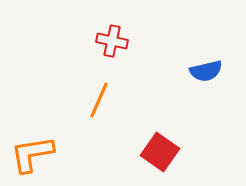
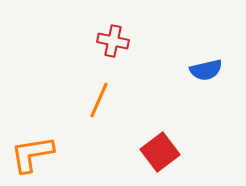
red cross: moved 1 px right
blue semicircle: moved 1 px up
red square: rotated 18 degrees clockwise
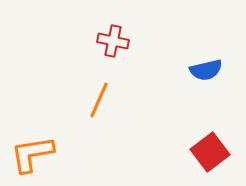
red square: moved 50 px right
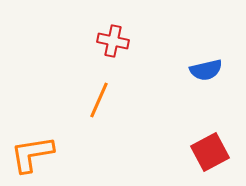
red square: rotated 9 degrees clockwise
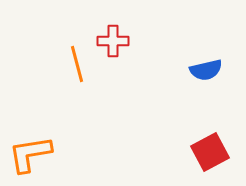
red cross: rotated 12 degrees counterclockwise
orange line: moved 22 px left, 36 px up; rotated 39 degrees counterclockwise
orange L-shape: moved 2 px left
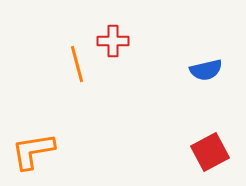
orange L-shape: moved 3 px right, 3 px up
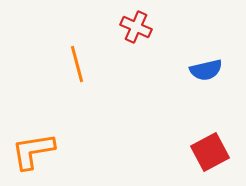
red cross: moved 23 px right, 14 px up; rotated 24 degrees clockwise
